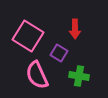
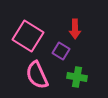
purple square: moved 2 px right, 2 px up
green cross: moved 2 px left, 1 px down
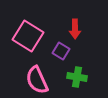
pink semicircle: moved 5 px down
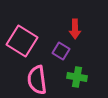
pink square: moved 6 px left, 5 px down
pink semicircle: rotated 16 degrees clockwise
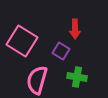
pink semicircle: rotated 24 degrees clockwise
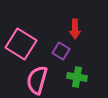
pink square: moved 1 px left, 3 px down
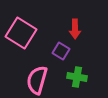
pink square: moved 11 px up
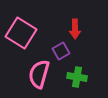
purple square: rotated 30 degrees clockwise
pink semicircle: moved 2 px right, 6 px up
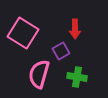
pink square: moved 2 px right
